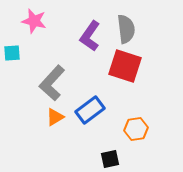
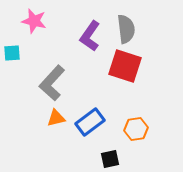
blue rectangle: moved 12 px down
orange triangle: moved 1 px right, 1 px down; rotated 18 degrees clockwise
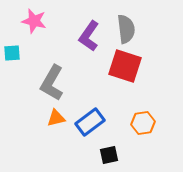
purple L-shape: moved 1 px left
gray L-shape: rotated 12 degrees counterclockwise
orange hexagon: moved 7 px right, 6 px up
black square: moved 1 px left, 4 px up
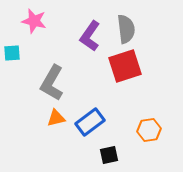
purple L-shape: moved 1 px right
red square: rotated 36 degrees counterclockwise
orange hexagon: moved 6 px right, 7 px down
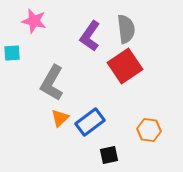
red square: rotated 16 degrees counterclockwise
orange triangle: moved 4 px right; rotated 30 degrees counterclockwise
orange hexagon: rotated 15 degrees clockwise
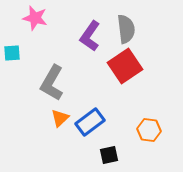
pink star: moved 1 px right, 3 px up
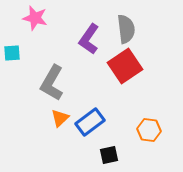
purple L-shape: moved 1 px left, 3 px down
